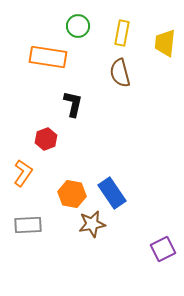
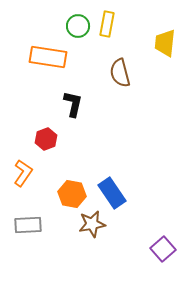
yellow rectangle: moved 15 px left, 9 px up
purple square: rotated 15 degrees counterclockwise
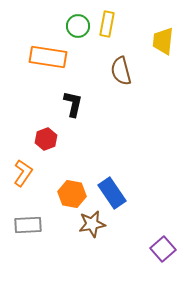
yellow trapezoid: moved 2 px left, 2 px up
brown semicircle: moved 1 px right, 2 px up
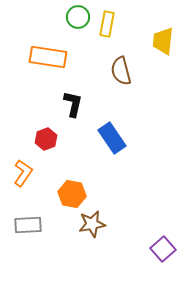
green circle: moved 9 px up
blue rectangle: moved 55 px up
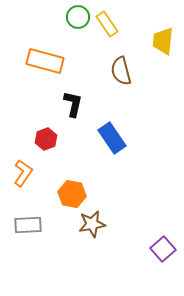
yellow rectangle: rotated 45 degrees counterclockwise
orange rectangle: moved 3 px left, 4 px down; rotated 6 degrees clockwise
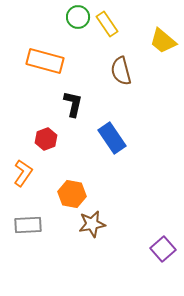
yellow trapezoid: rotated 56 degrees counterclockwise
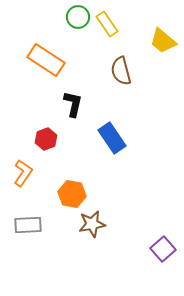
orange rectangle: moved 1 px right, 1 px up; rotated 18 degrees clockwise
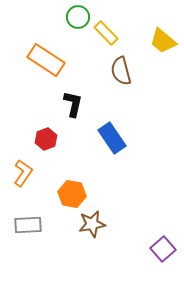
yellow rectangle: moved 1 px left, 9 px down; rotated 10 degrees counterclockwise
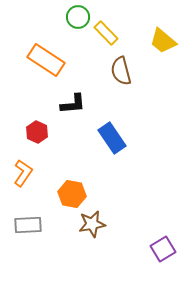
black L-shape: rotated 72 degrees clockwise
red hexagon: moved 9 px left, 7 px up; rotated 15 degrees counterclockwise
purple square: rotated 10 degrees clockwise
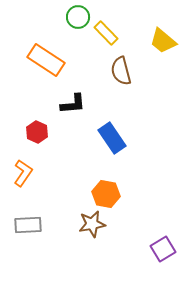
orange hexagon: moved 34 px right
